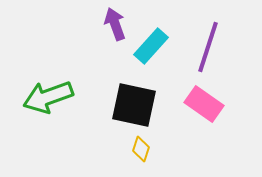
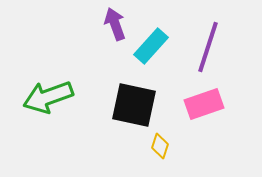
pink rectangle: rotated 54 degrees counterclockwise
yellow diamond: moved 19 px right, 3 px up
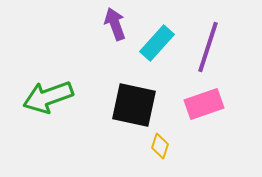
cyan rectangle: moved 6 px right, 3 px up
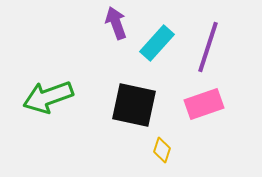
purple arrow: moved 1 px right, 1 px up
yellow diamond: moved 2 px right, 4 px down
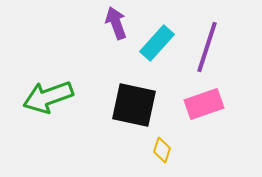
purple line: moved 1 px left
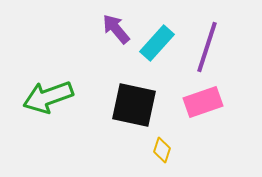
purple arrow: moved 6 px down; rotated 20 degrees counterclockwise
pink rectangle: moved 1 px left, 2 px up
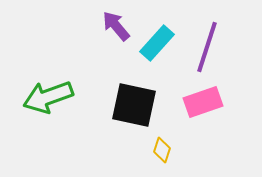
purple arrow: moved 3 px up
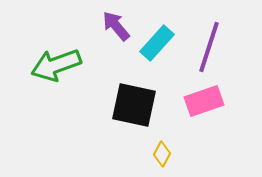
purple line: moved 2 px right
green arrow: moved 8 px right, 32 px up
pink rectangle: moved 1 px right, 1 px up
yellow diamond: moved 4 px down; rotated 10 degrees clockwise
